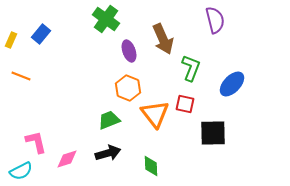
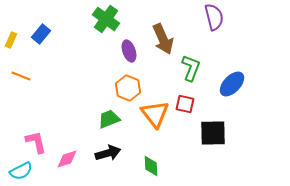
purple semicircle: moved 1 px left, 3 px up
green trapezoid: moved 1 px up
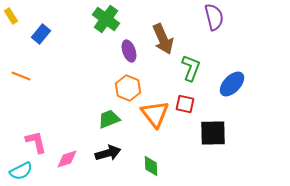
yellow rectangle: moved 24 px up; rotated 56 degrees counterclockwise
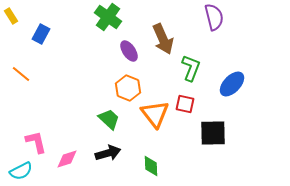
green cross: moved 2 px right, 2 px up
blue rectangle: rotated 12 degrees counterclockwise
purple ellipse: rotated 15 degrees counterclockwise
orange line: moved 2 px up; rotated 18 degrees clockwise
green trapezoid: rotated 65 degrees clockwise
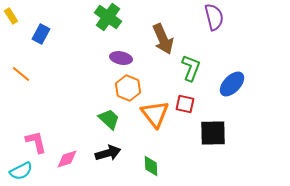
purple ellipse: moved 8 px left, 7 px down; rotated 45 degrees counterclockwise
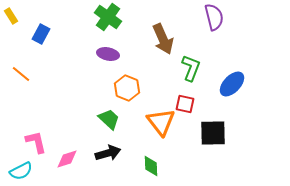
purple ellipse: moved 13 px left, 4 px up
orange hexagon: moved 1 px left
orange triangle: moved 6 px right, 8 px down
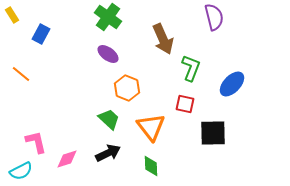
yellow rectangle: moved 1 px right, 1 px up
purple ellipse: rotated 25 degrees clockwise
orange triangle: moved 10 px left, 5 px down
black arrow: rotated 10 degrees counterclockwise
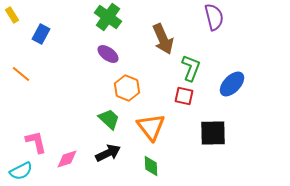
red square: moved 1 px left, 8 px up
